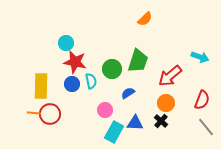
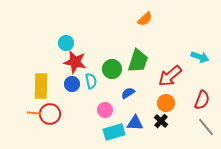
cyan rectangle: rotated 45 degrees clockwise
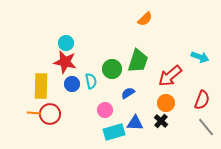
red star: moved 10 px left
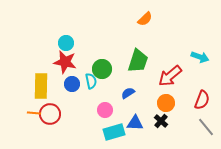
green circle: moved 10 px left
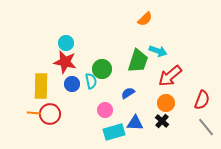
cyan arrow: moved 42 px left, 6 px up
black cross: moved 1 px right
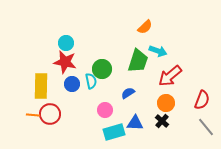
orange semicircle: moved 8 px down
orange line: moved 1 px left, 2 px down
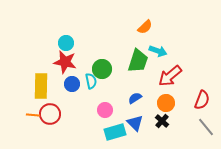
blue semicircle: moved 7 px right, 5 px down
blue triangle: rotated 42 degrees clockwise
cyan rectangle: moved 1 px right
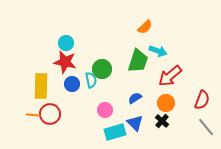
cyan semicircle: moved 1 px up
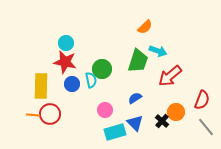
orange circle: moved 10 px right, 9 px down
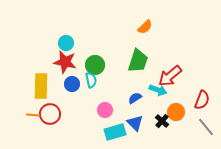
cyan arrow: moved 39 px down
green circle: moved 7 px left, 4 px up
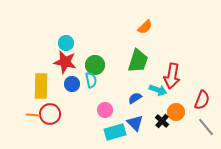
red arrow: moved 2 px right; rotated 40 degrees counterclockwise
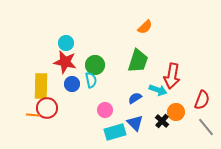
red circle: moved 3 px left, 6 px up
